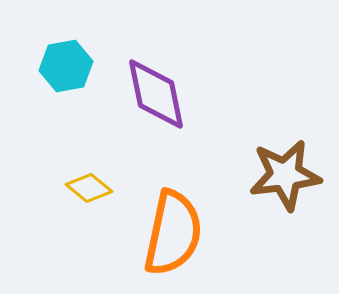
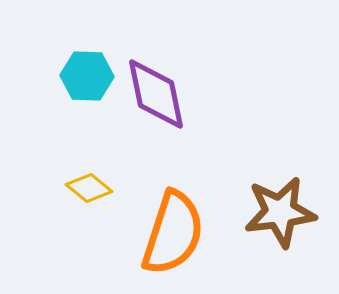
cyan hexagon: moved 21 px right, 10 px down; rotated 12 degrees clockwise
brown star: moved 5 px left, 37 px down
orange semicircle: rotated 6 degrees clockwise
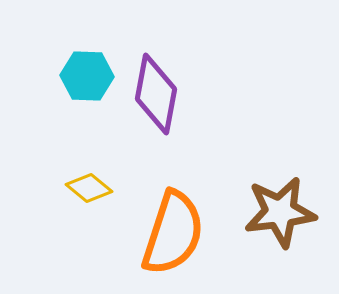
purple diamond: rotated 22 degrees clockwise
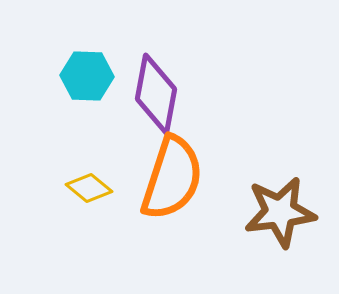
orange semicircle: moved 1 px left, 55 px up
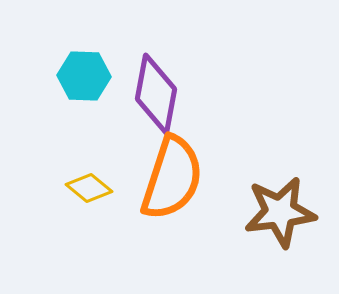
cyan hexagon: moved 3 px left
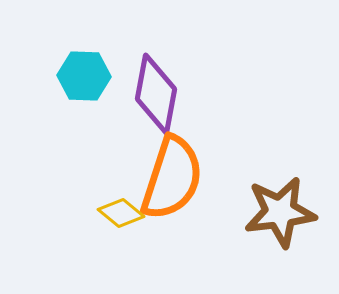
yellow diamond: moved 32 px right, 25 px down
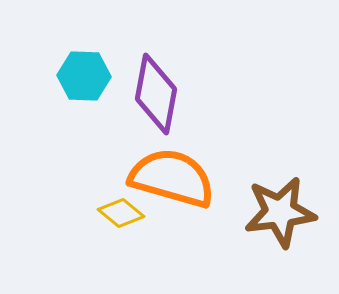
orange semicircle: rotated 92 degrees counterclockwise
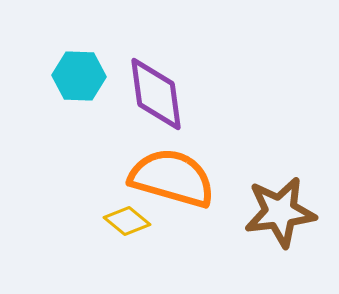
cyan hexagon: moved 5 px left
purple diamond: rotated 18 degrees counterclockwise
yellow diamond: moved 6 px right, 8 px down
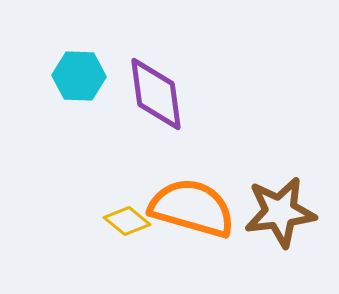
orange semicircle: moved 20 px right, 30 px down
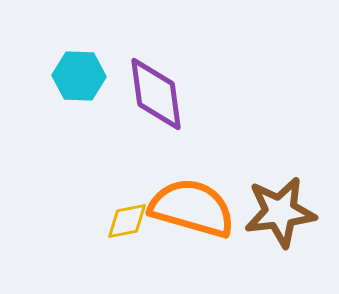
yellow diamond: rotated 51 degrees counterclockwise
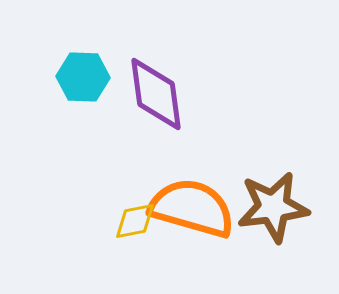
cyan hexagon: moved 4 px right, 1 px down
brown star: moved 7 px left, 5 px up
yellow diamond: moved 8 px right
